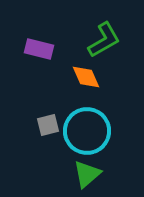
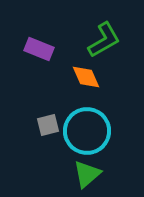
purple rectangle: rotated 8 degrees clockwise
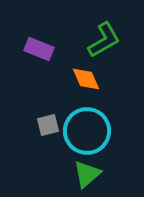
orange diamond: moved 2 px down
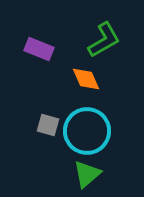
gray square: rotated 30 degrees clockwise
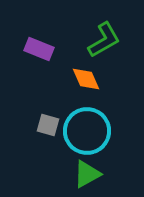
green triangle: rotated 12 degrees clockwise
